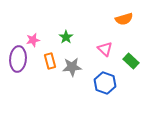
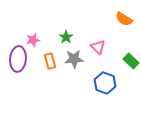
orange semicircle: rotated 48 degrees clockwise
pink triangle: moved 7 px left, 2 px up
gray star: moved 2 px right, 8 px up
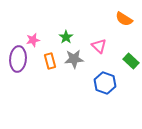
pink triangle: moved 1 px right, 1 px up
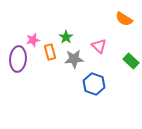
orange rectangle: moved 9 px up
blue hexagon: moved 11 px left, 1 px down
